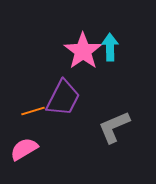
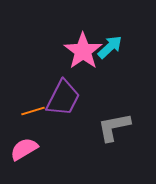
cyan arrow: rotated 48 degrees clockwise
gray L-shape: rotated 12 degrees clockwise
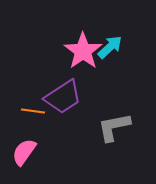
purple trapezoid: moved 1 px up; rotated 30 degrees clockwise
orange line: rotated 25 degrees clockwise
pink semicircle: moved 3 px down; rotated 24 degrees counterclockwise
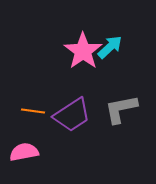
purple trapezoid: moved 9 px right, 18 px down
gray L-shape: moved 7 px right, 18 px up
pink semicircle: rotated 44 degrees clockwise
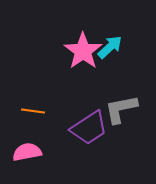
purple trapezoid: moved 17 px right, 13 px down
pink semicircle: moved 3 px right
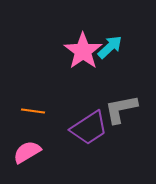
pink semicircle: rotated 20 degrees counterclockwise
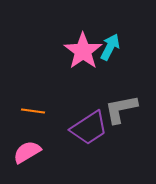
cyan arrow: rotated 20 degrees counterclockwise
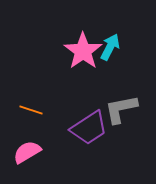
orange line: moved 2 px left, 1 px up; rotated 10 degrees clockwise
